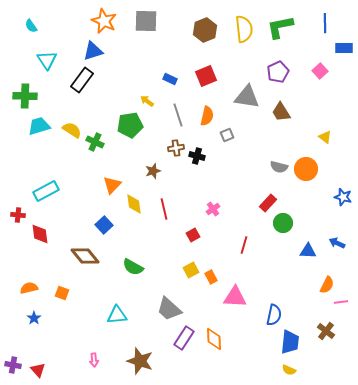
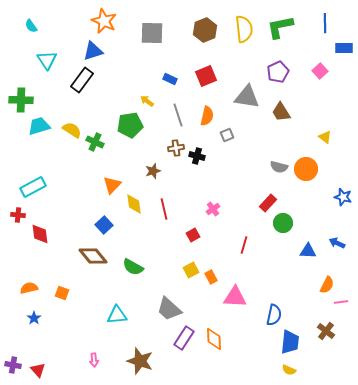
gray square at (146, 21): moved 6 px right, 12 px down
green cross at (25, 96): moved 4 px left, 4 px down
cyan rectangle at (46, 191): moved 13 px left, 4 px up
brown diamond at (85, 256): moved 8 px right
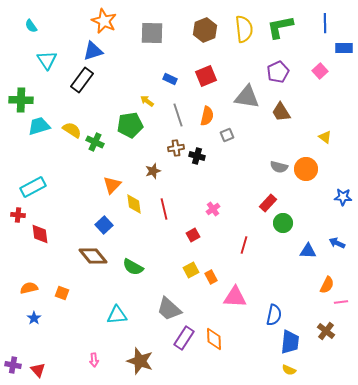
blue star at (343, 197): rotated 12 degrees counterclockwise
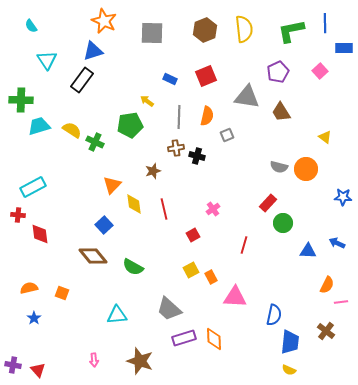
green L-shape at (280, 27): moved 11 px right, 4 px down
gray line at (178, 115): moved 1 px right, 2 px down; rotated 20 degrees clockwise
purple rectangle at (184, 338): rotated 40 degrees clockwise
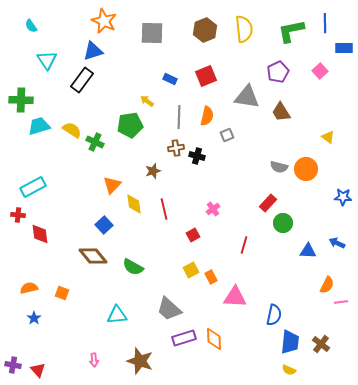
yellow triangle at (325, 137): moved 3 px right
brown cross at (326, 331): moved 5 px left, 13 px down
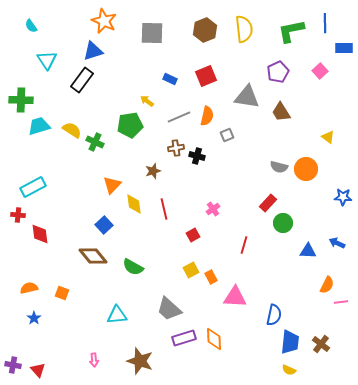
gray line at (179, 117): rotated 65 degrees clockwise
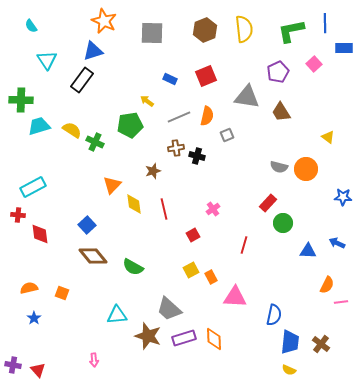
pink square at (320, 71): moved 6 px left, 7 px up
blue square at (104, 225): moved 17 px left
brown star at (140, 361): moved 8 px right, 25 px up
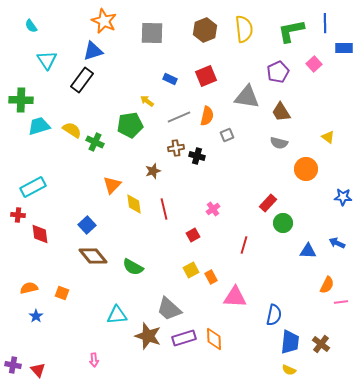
gray semicircle at (279, 167): moved 24 px up
blue star at (34, 318): moved 2 px right, 2 px up
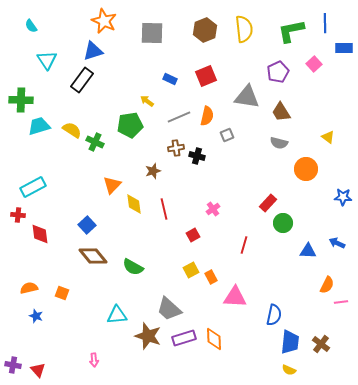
blue star at (36, 316): rotated 16 degrees counterclockwise
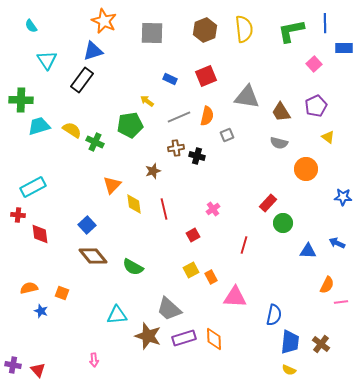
purple pentagon at (278, 72): moved 38 px right, 34 px down
blue star at (36, 316): moved 5 px right, 5 px up
